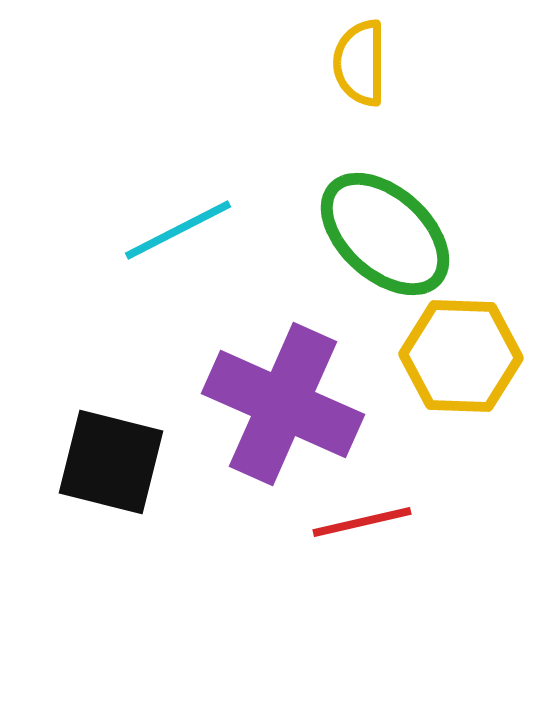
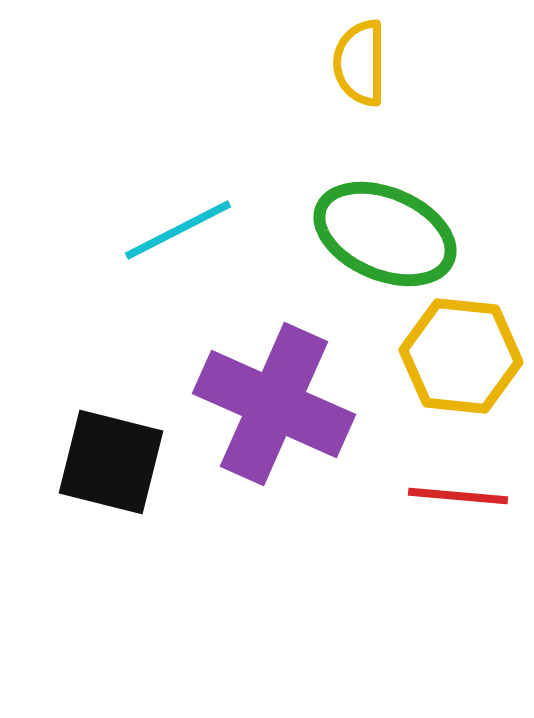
green ellipse: rotated 19 degrees counterclockwise
yellow hexagon: rotated 4 degrees clockwise
purple cross: moved 9 px left
red line: moved 96 px right, 26 px up; rotated 18 degrees clockwise
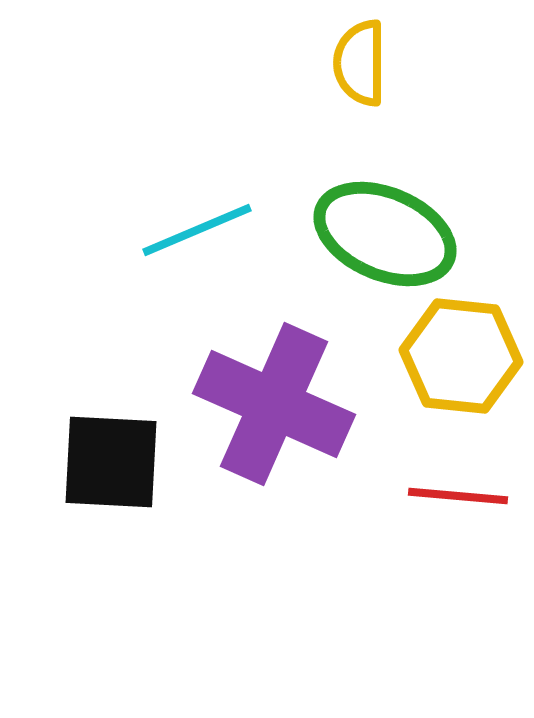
cyan line: moved 19 px right; rotated 4 degrees clockwise
black square: rotated 11 degrees counterclockwise
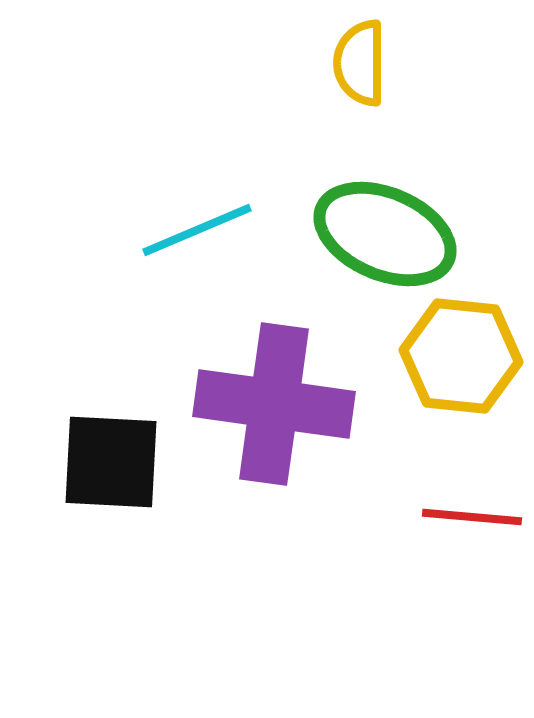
purple cross: rotated 16 degrees counterclockwise
red line: moved 14 px right, 21 px down
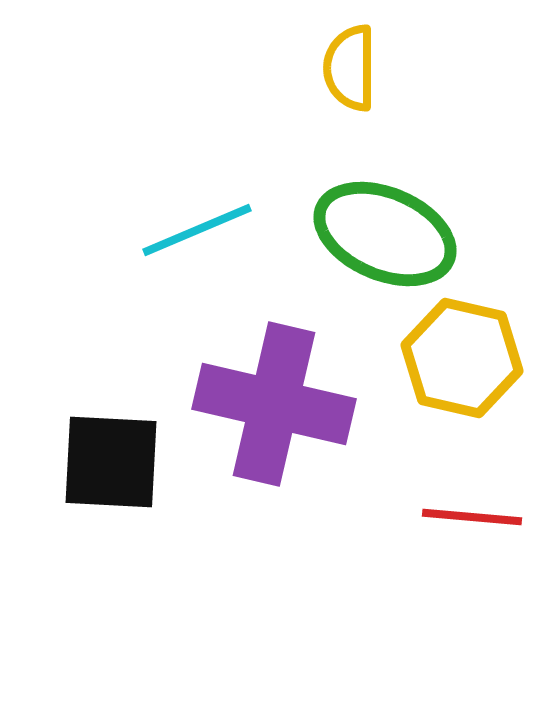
yellow semicircle: moved 10 px left, 5 px down
yellow hexagon: moved 1 px right, 2 px down; rotated 7 degrees clockwise
purple cross: rotated 5 degrees clockwise
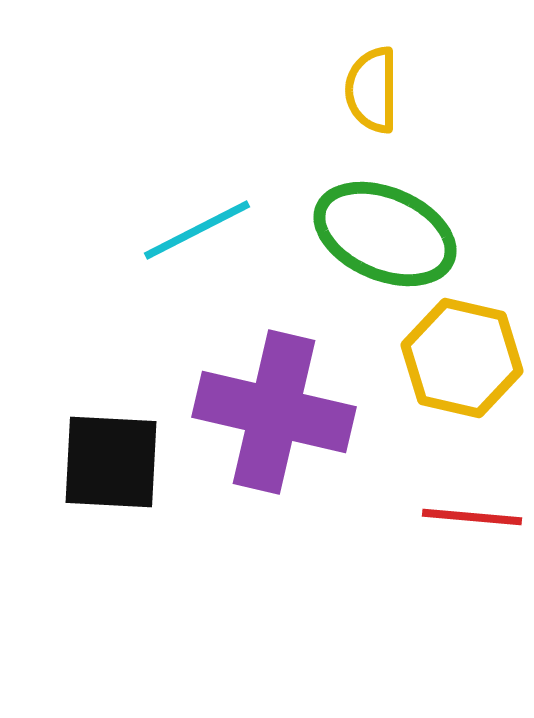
yellow semicircle: moved 22 px right, 22 px down
cyan line: rotated 4 degrees counterclockwise
purple cross: moved 8 px down
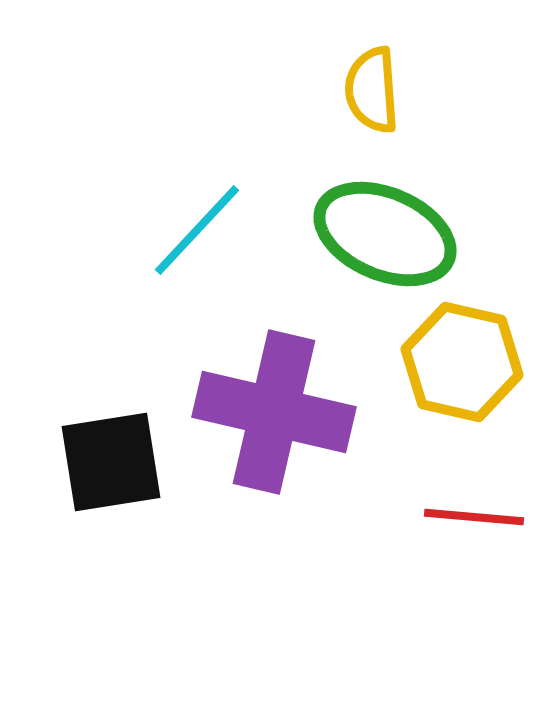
yellow semicircle: rotated 4 degrees counterclockwise
cyan line: rotated 20 degrees counterclockwise
yellow hexagon: moved 4 px down
black square: rotated 12 degrees counterclockwise
red line: moved 2 px right
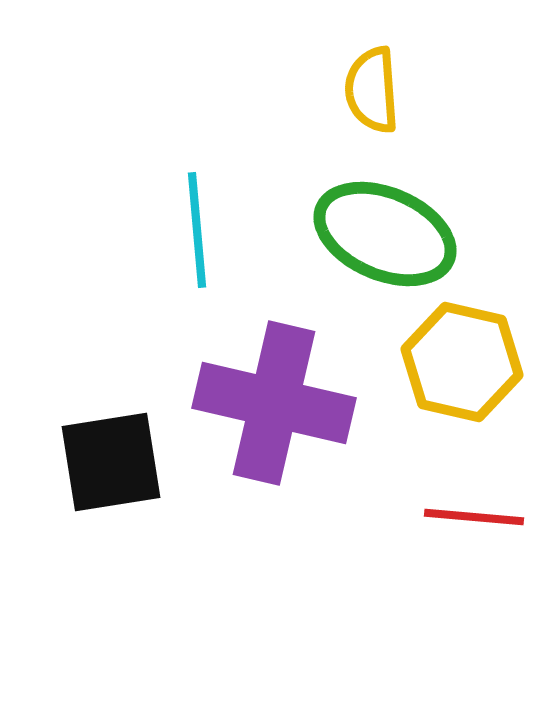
cyan line: rotated 48 degrees counterclockwise
purple cross: moved 9 px up
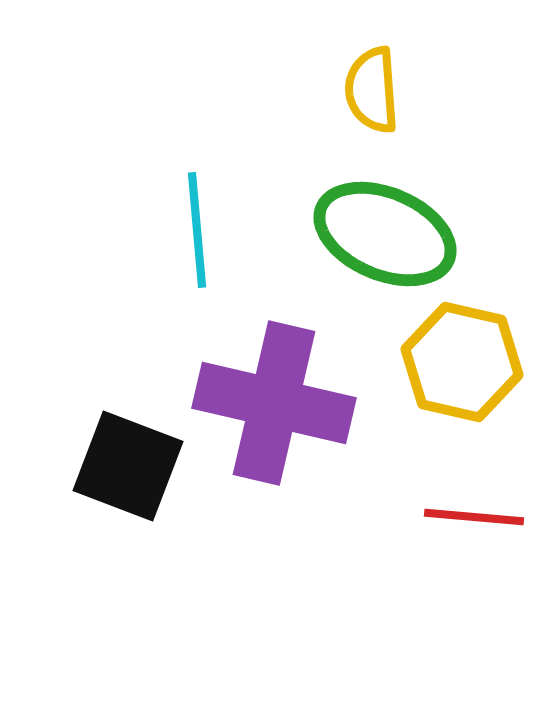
black square: moved 17 px right, 4 px down; rotated 30 degrees clockwise
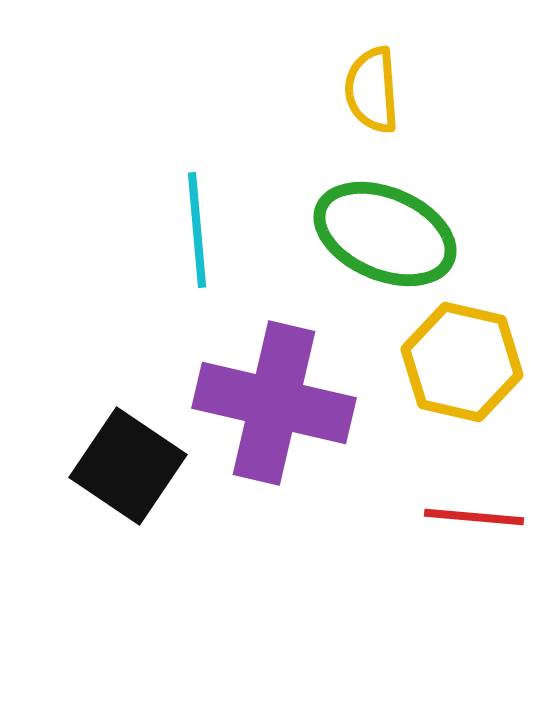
black square: rotated 13 degrees clockwise
